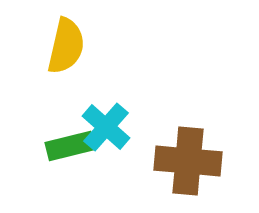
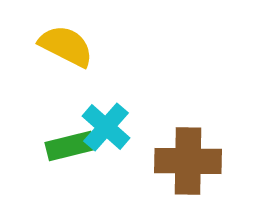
yellow semicircle: rotated 76 degrees counterclockwise
brown cross: rotated 4 degrees counterclockwise
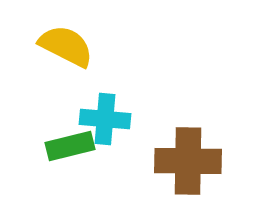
cyan cross: moved 1 px left, 8 px up; rotated 36 degrees counterclockwise
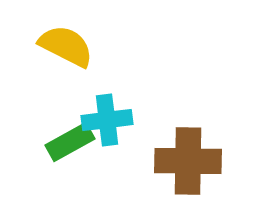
cyan cross: moved 2 px right, 1 px down; rotated 12 degrees counterclockwise
green rectangle: moved 4 px up; rotated 15 degrees counterclockwise
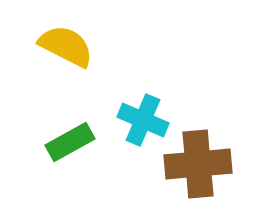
cyan cross: moved 36 px right; rotated 30 degrees clockwise
brown cross: moved 10 px right, 3 px down; rotated 6 degrees counterclockwise
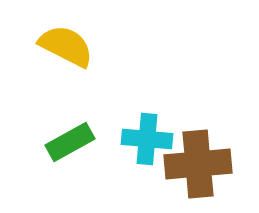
cyan cross: moved 4 px right, 19 px down; rotated 18 degrees counterclockwise
